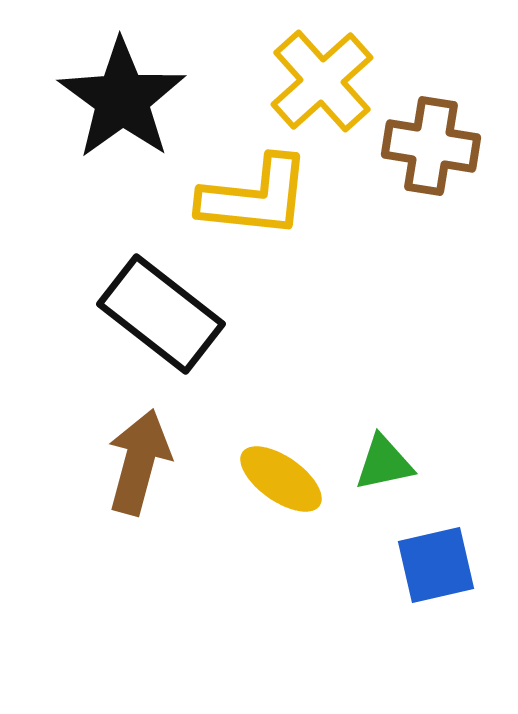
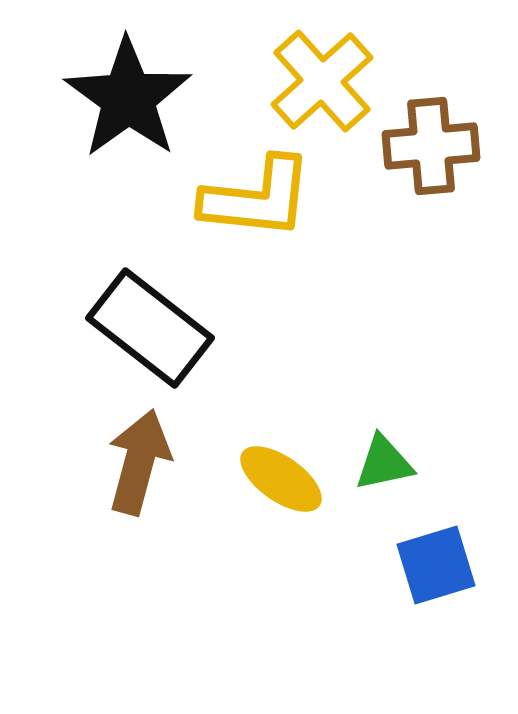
black star: moved 6 px right, 1 px up
brown cross: rotated 14 degrees counterclockwise
yellow L-shape: moved 2 px right, 1 px down
black rectangle: moved 11 px left, 14 px down
blue square: rotated 4 degrees counterclockwise
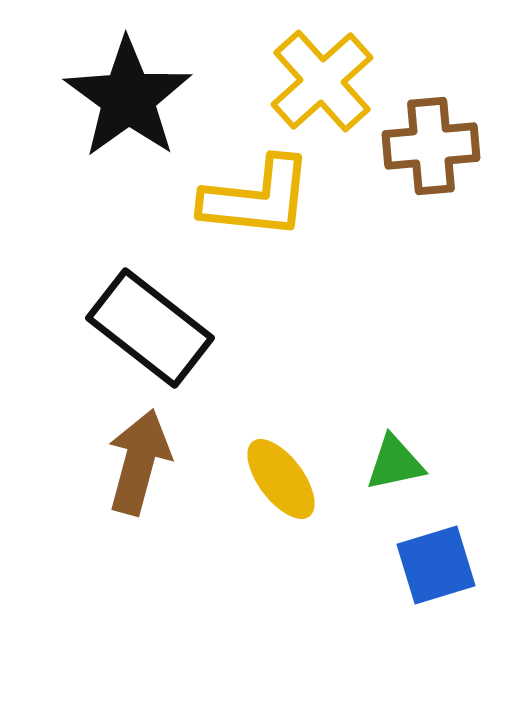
green triangle: moved 11 px right
yellow ellipse: rotated 18 degrees clockwise
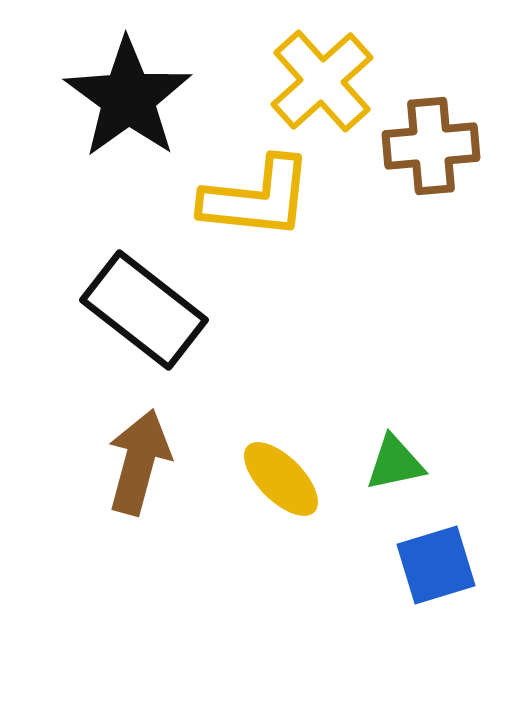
black rectangle: moved 6 px left, 18 px up
yellow ellipse: rotated 8 degrees counterclockwise
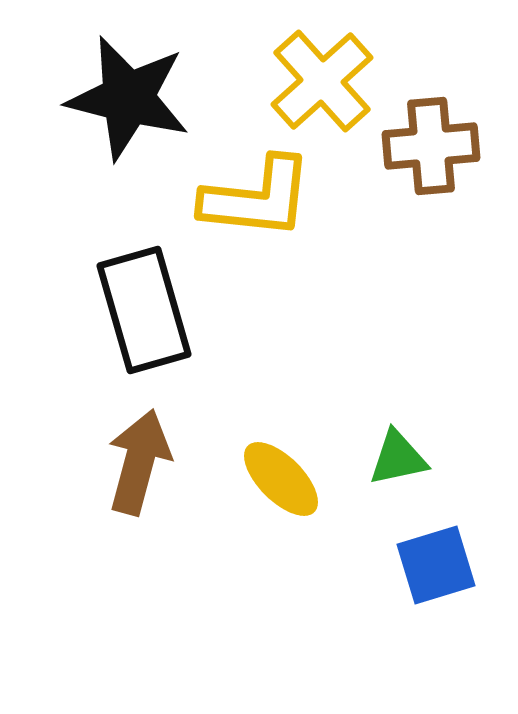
black star: rotated 22 degrees counterclockwise
black rectangle: rotated 36 degrees clockwise
green triangle: moved 3 px right, 5 px up
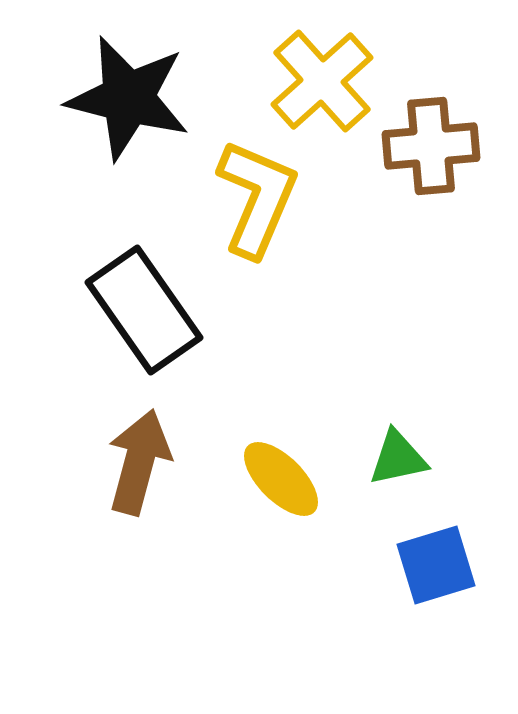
yellow L-shape: rotated 73 degrees counterclockwise
black rectangle: rotated 19 degrees counterclockwise
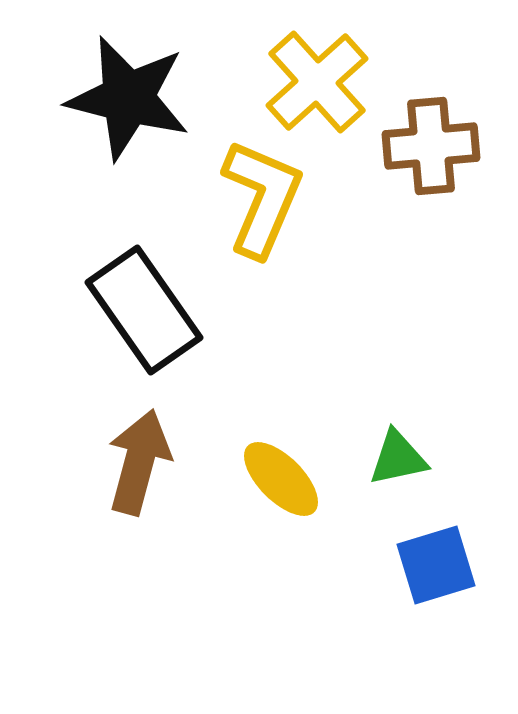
yellow cross: moved 5 px left, 1 px down
yellow L-shape: moved 5 px right
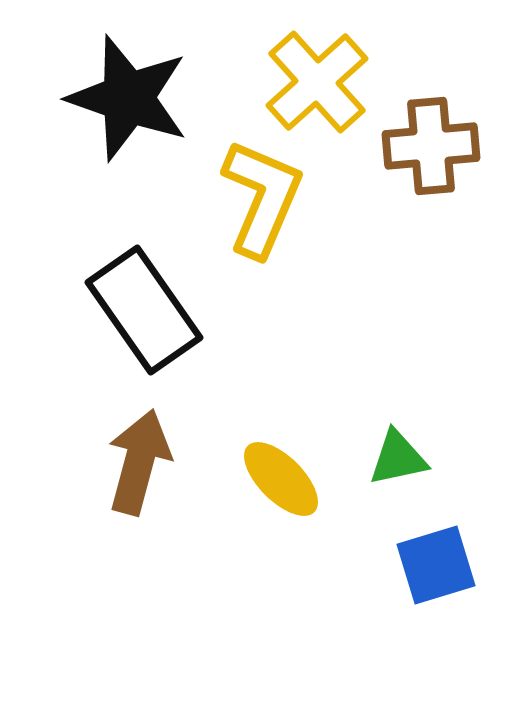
black star: rotated 5 degrees clockwise
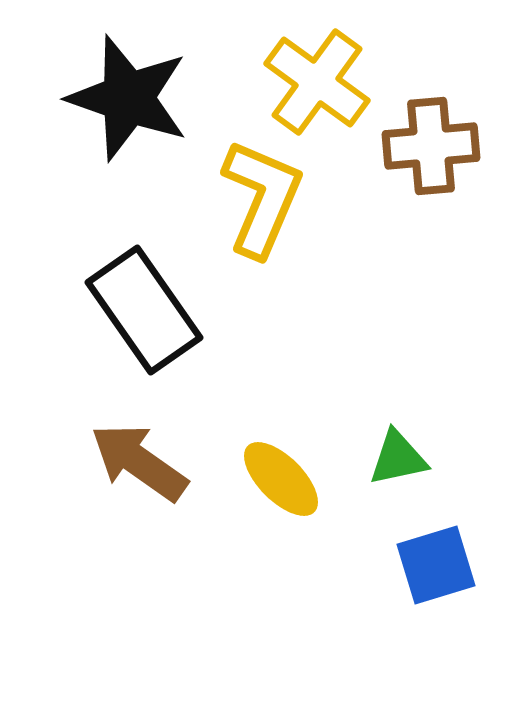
yellow cross: rotated 12 degrees counterclockwise
brown arrow: rotated 70 degrees counterclockwise
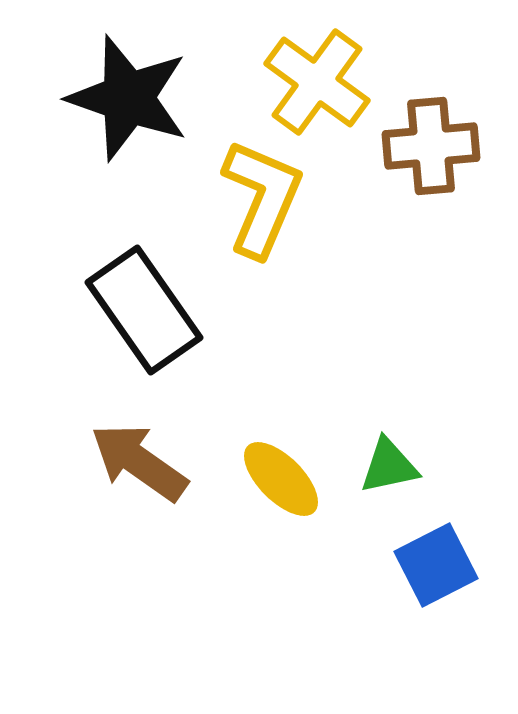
green triangle: moved 9 px left, 8 px down
blue square: rotated 10 degrees counterclockwise
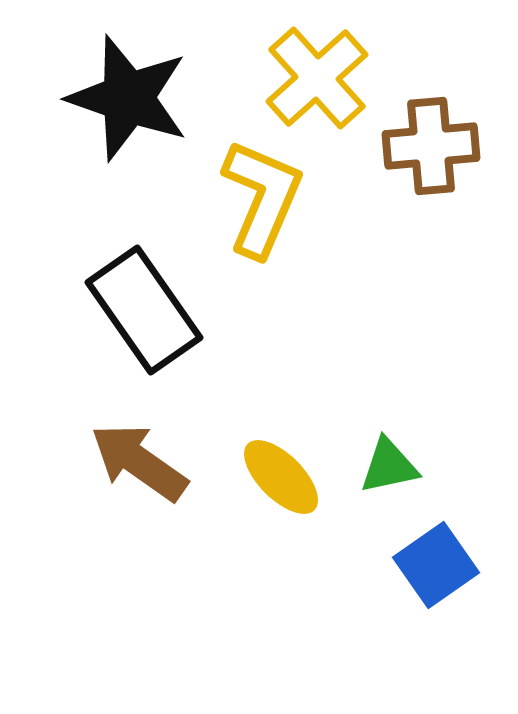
yellow cross: moved 4 px up; rotated 12 degrees clockwise
yellow ellipse: moved 2 px up
blue square: rotated 8 degrees counterclockwise
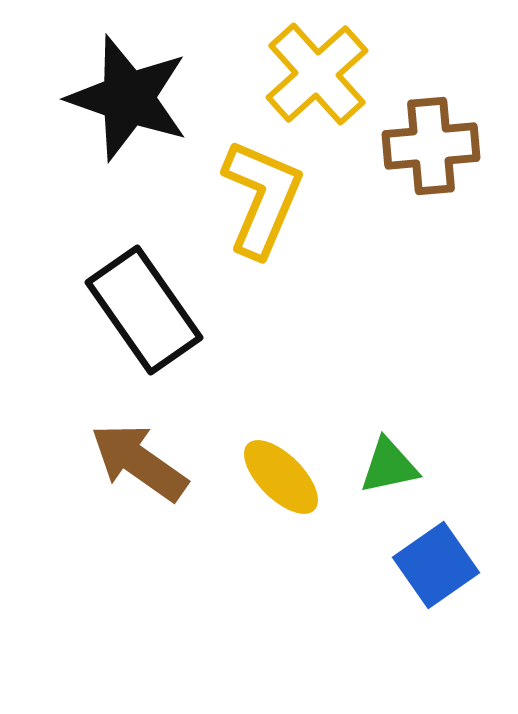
yellow cross: moved 4 px up
